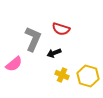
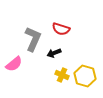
yellow hexagon: moved 3 px left
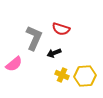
gray L-shape: moved 1 px right, 1 px up
yellow hexagon: rotated 20 degrees counterclockwise
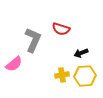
gray L-shape: moved 1 px left, 2 px down
black arrow: moved 27 px right
yellow cross: rotated 32 degrees counterclockwise
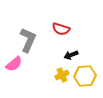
gray L-shape: moved 5 px left
black arrow: moved 10 px left, 2 px down
yellow cross: rotated 16 degrees counterclockwise
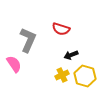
pink semicircle: rotated 84 degrees counterclockwise
yellow hexagon: rotated 20 degrees clockwise
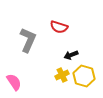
red semicircle: moved 2 px left, 2 px up
pink semicircle: moved 18 px down
yellow hexagon: moved 1 px left
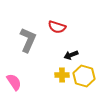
red semicircle: moved 2 px left
yellow cross: rotated 24 degrees clockwise
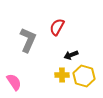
red semicircle: rotated 102 degrees clockwise
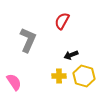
red semicircle: moved 5 px right, 6 px up
yellow cross: moved 3 px left, 1 px down
